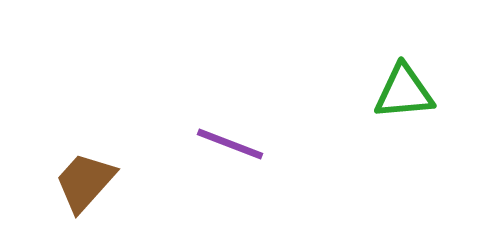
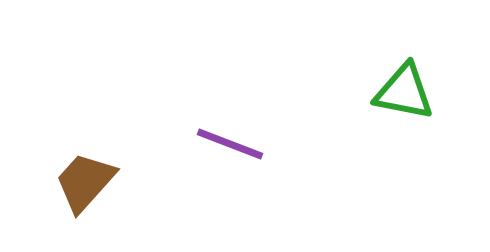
green triangle: rotated 16 degrees clockwise
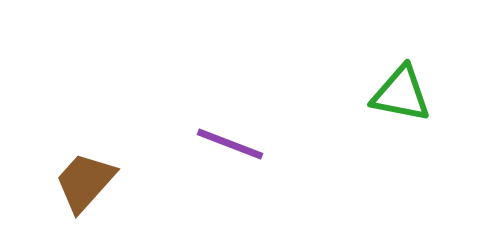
green triangle: moved 3 px left, 2 px down
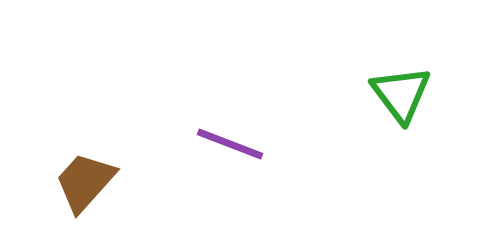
green triangle: rotated 42 degrees clockwise
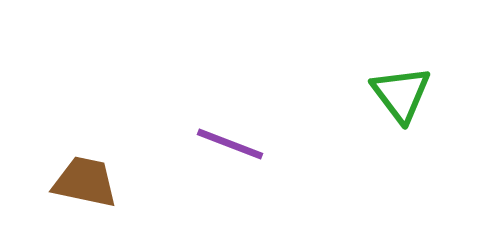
brown trapezoid: rotated 60 degrees clockwise
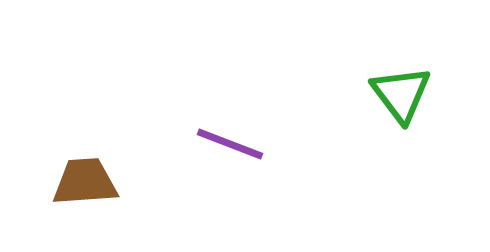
brown trapezoid: rotated 16 degrees counterclockwise
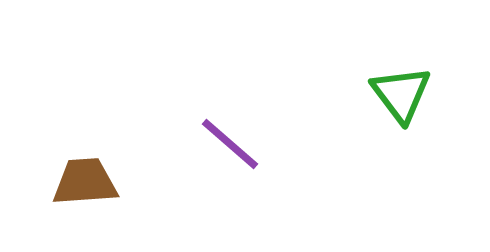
purple line: rotated 20 degrees clockwise
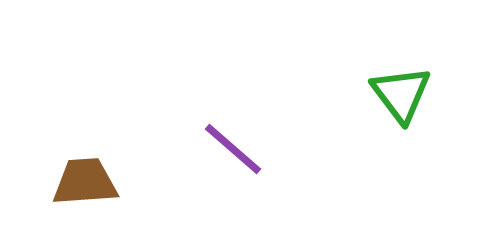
purple line: moved 3 px right, 5 px down
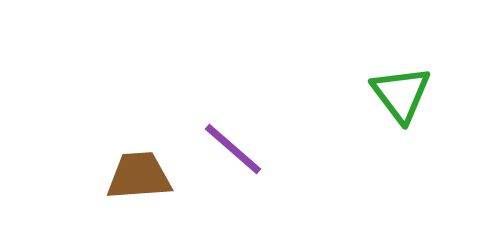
brown trapezoid: moved 54 px right, 6 px up
